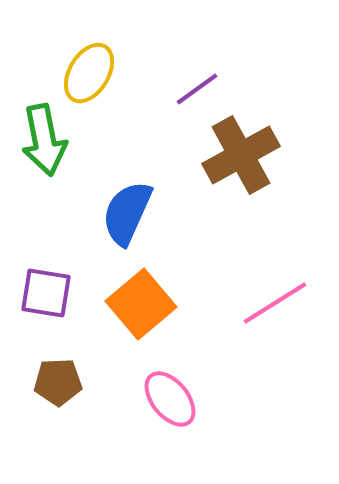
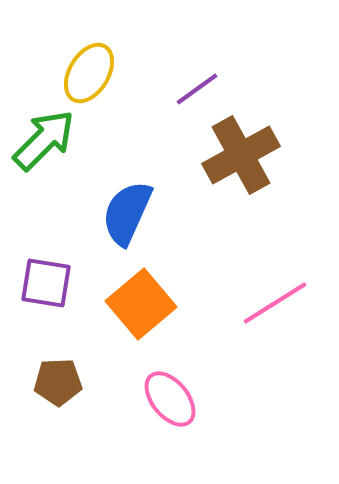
green arrow: rotated 124 degrees counterclockwise
purple square: moved 10 px up
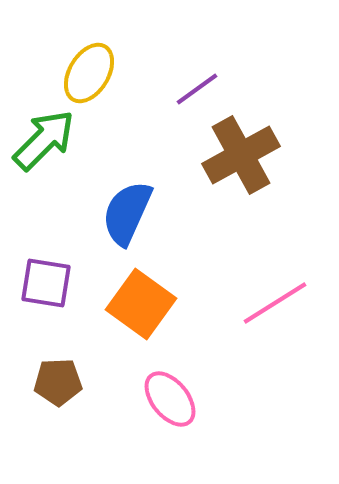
orange square: rotated 14 degrees counterclockwise
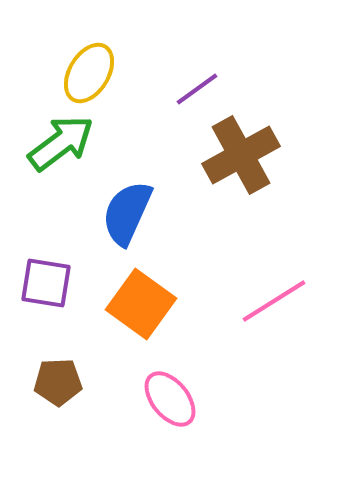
green arrow: moved 17 px right, 3 px down; rotated 8 degrees clockwise
pink line: moved 1 px left, 2 px up
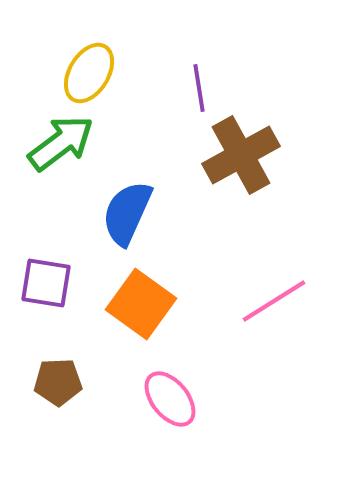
purple line: moved 2 px right, 1 px up; rotated 63 degrees counterclockwise
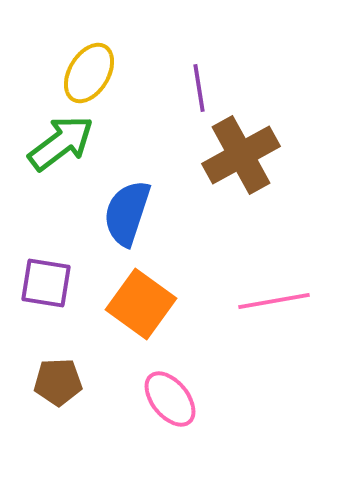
blue semicircle: rotated 6 degrees counterclockwise
pink line: rotated 22 degrees clockwise
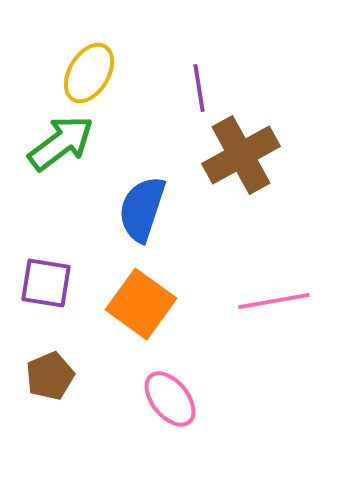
blue semicircle: moved 15 px right, 4 px up
brown pentagon: moved 8 px left, 6 px up; rotated 21 degrees counterclockwise
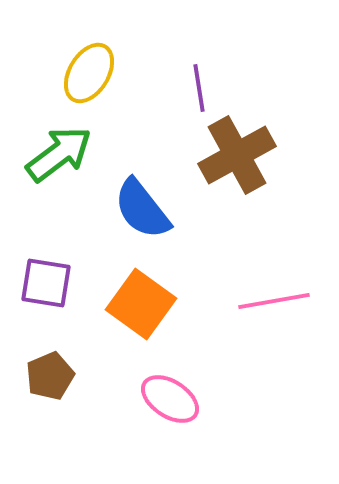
green arrow: moved 2 px left, 11 px down
brown cross: moved 4 px left
blue semicircle: rotated 56 degrees counterclockwise
pink ellipse: rotated 18 degrees counterclockwise
